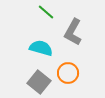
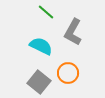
cyan semicircle: moved 2 px up; rotated 10 degrees clockwise
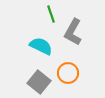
green line: moved 5 px right, 2 px down; rotated 30 degrees clockwise
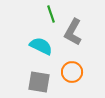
orange circle: moved 4 px right, 1 px up
gray square: rotated 30 degrees counterclockwise
